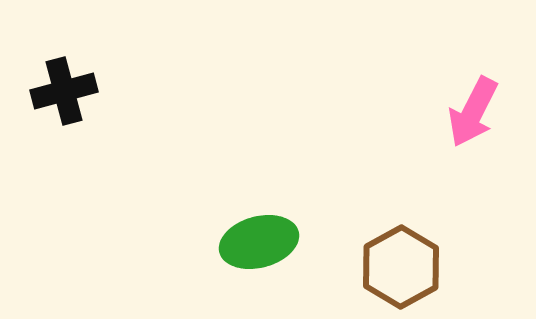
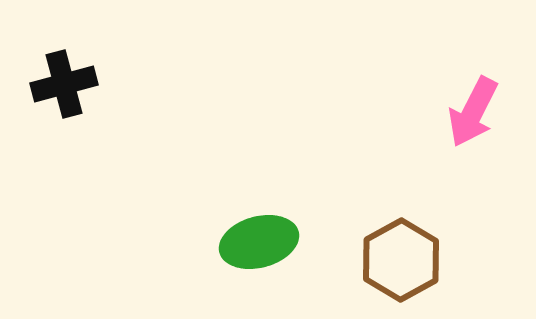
black cross: moved 7 px up
brown hexagon: moved 7 px up
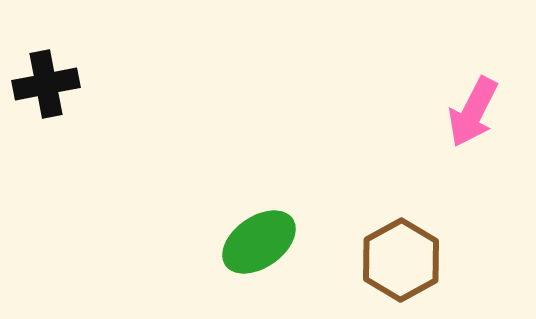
black cross: moved 18 px left; rotated 4 degrees clockwise
green ellipse: rotated 20 degrees counterclockwise
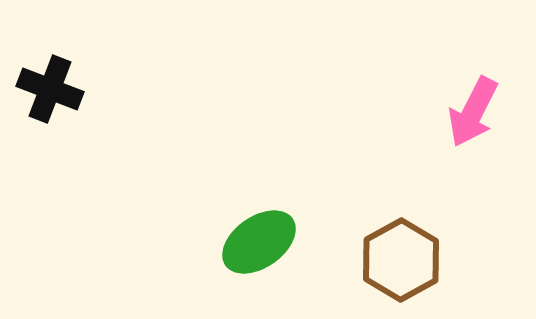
black cross: moved 4 px right, 5 px down; rotated 32 degrees clockwise
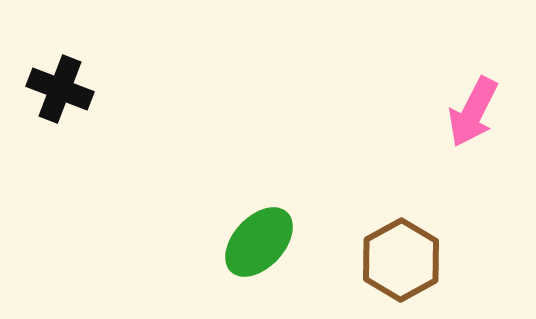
black cross: moved 10 px right
green ellipse: rotated 12 degrees counterclockwise
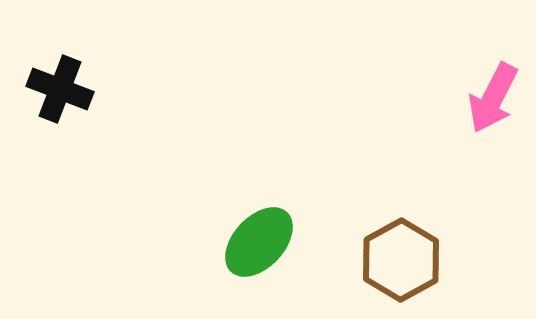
pink arrow: moved 20 px right, 14 px up
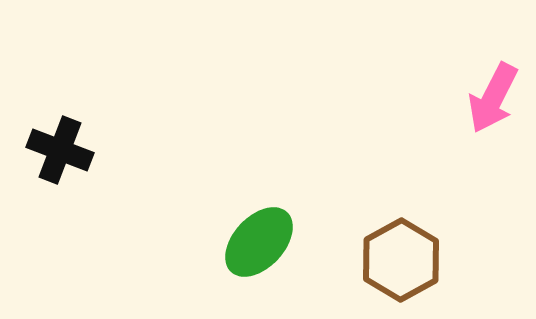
black cross: moved 61 px down
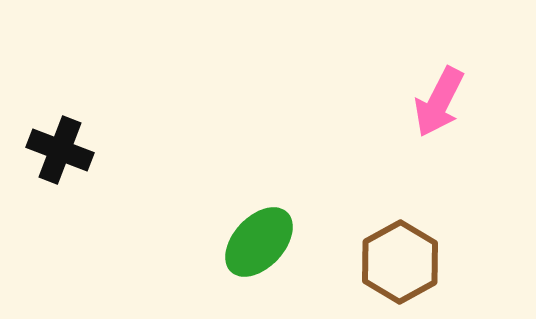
pink arrow: moved 54 px left, 4 px down
brown hexagon: moved 1 px left, 2 px down
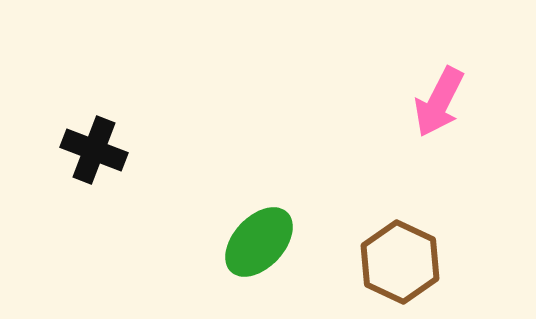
black cross: moved 34 px right
brown hexagon: rotated 6 degrees counterclockwise
